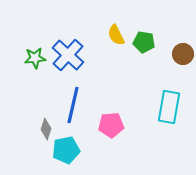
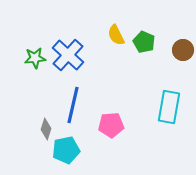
green pentagon: rotated 15 degrees clockwise
brown circle: moved 4 px up
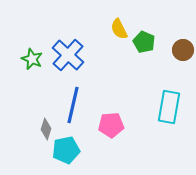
yellow semicircle: moved 3 px right, 6 px up
green star: moved 3 px left, 1 px down; rotated 30 degrees clockwise
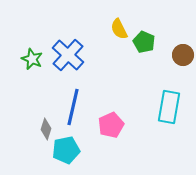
brown circle: moved 5 px down
blue line: moved 2 px down
pink pentagon: rotated 20 degrees counterclockwise
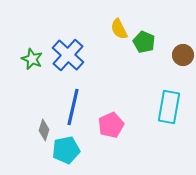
gray diamond: moved 2 px left, 1 px down
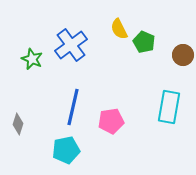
blue cross: moved 3 px right, 10 px up; rotated 12 degrees clockwise
pink pentagon: moved 4 px up; rotated 15 degrees clockwise
gray diamond: moved 26 px left, 6 px up
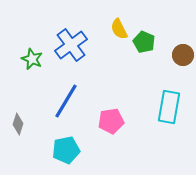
blue line: moved 7 px left, 6 px up; rotated 18 degrees clockwise
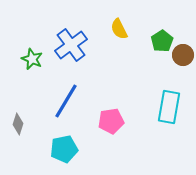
green pentagon: moved 18 px right, 1 px up; rotated 15 degrees clockwise
cyan pentagon: moved 2 px left, 1 px up
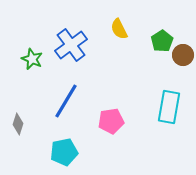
cyan pentagon: moved 3 px down
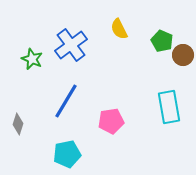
green pentagon: rotated 15 degrees counterclockwise
cyan rectangle: rotated 20 degrees counterclockwise
cyan pentagon: moved 3 px right, 2 px down
